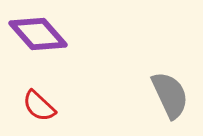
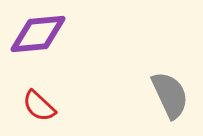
purple diamond: rotated 54 degrees counterclockwise
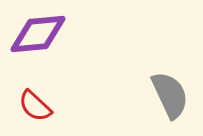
red semicircle: moved 4 px left
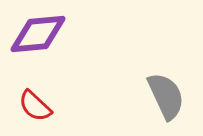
gray semicircle: moved 4 px left, 1 px down
